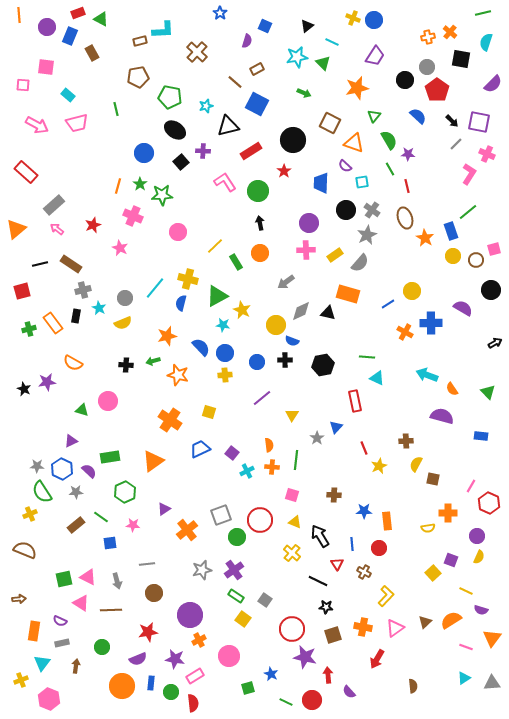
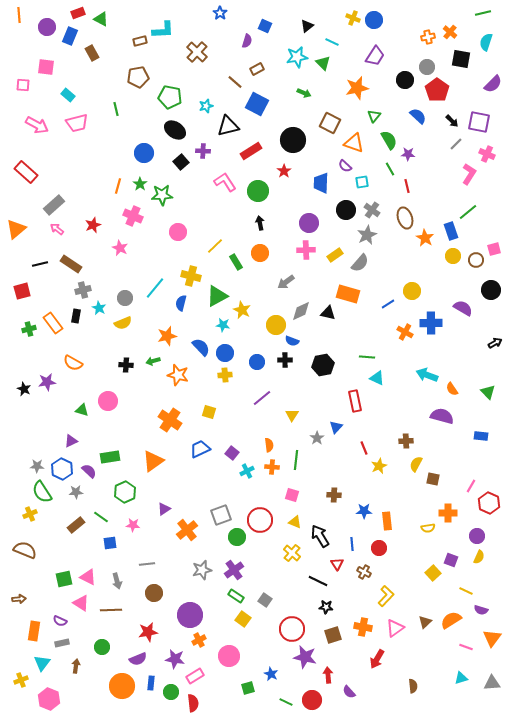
yellow cross at (188, 279): moved 3 px right, 3 px up
cyan triangle at (464, 678): moved 3 px left; rotated 16 degrees clockwise
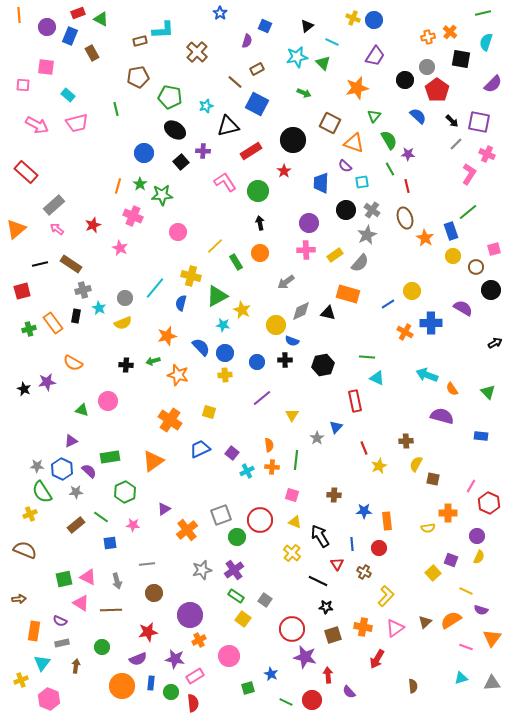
brown circle at (476, 260): moved 7 px down
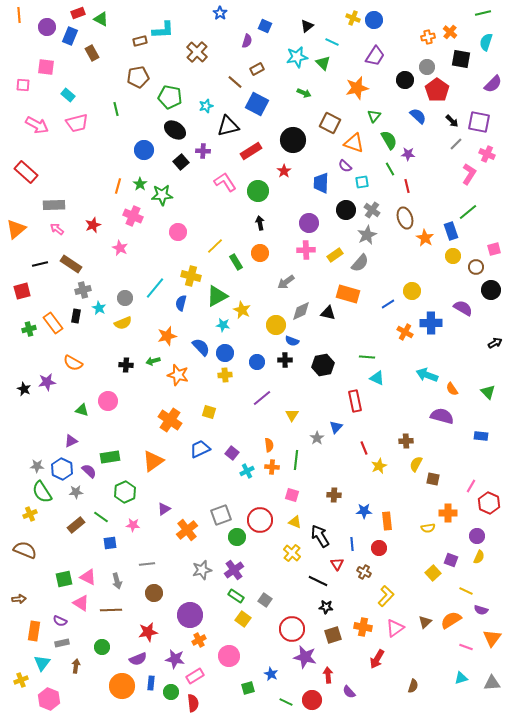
blue circle at (144, 153): moved 3 px up
gray rectangle at (54, 205): rotated 40 degrees clockwise
brown semicircle at (413, 686): rotated 24 degrees clockwise
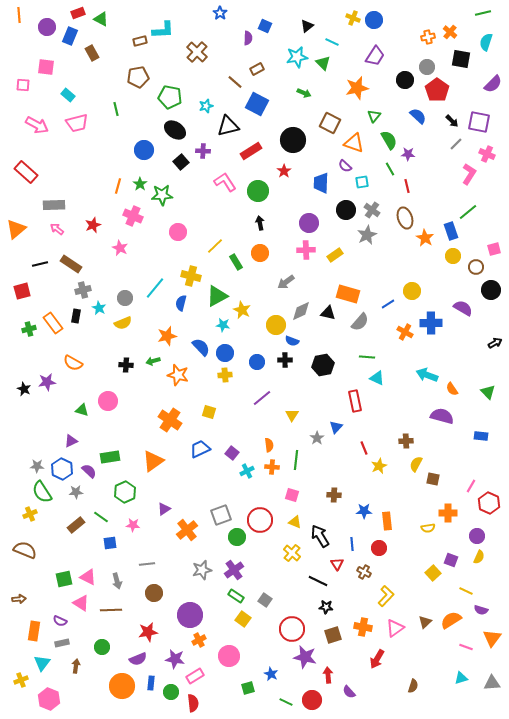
purple semicircle at (247, 41): moved 1 px right, 3 px up; rotated 16 degrees counterclockwise
gray semicircle at (360, 263): moved 59 px down
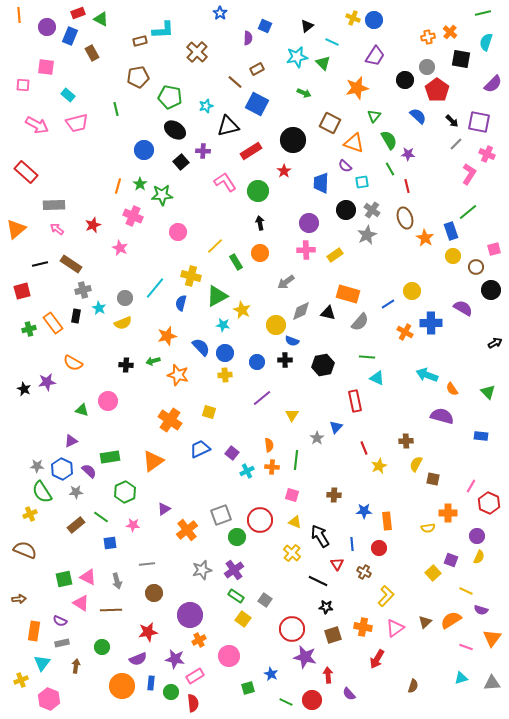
purple semicircle at (349, 692): moved 2 px down
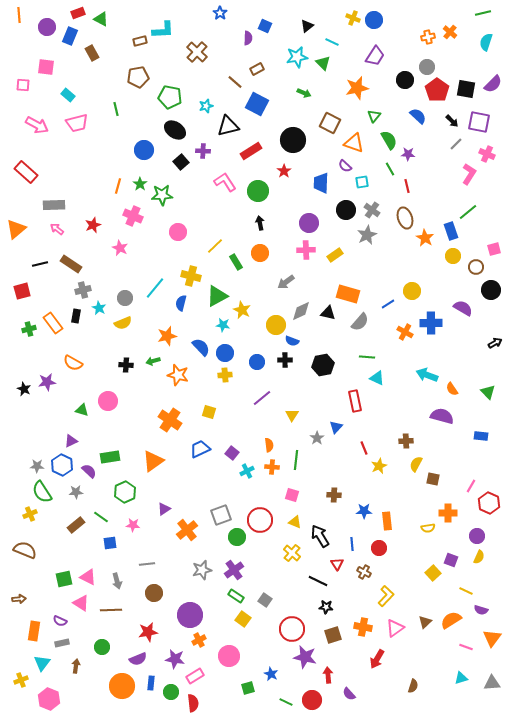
black square at (461, 59): moved 5 px right, 30 px down
blue hexagon at (62, 469): moved 4 px up
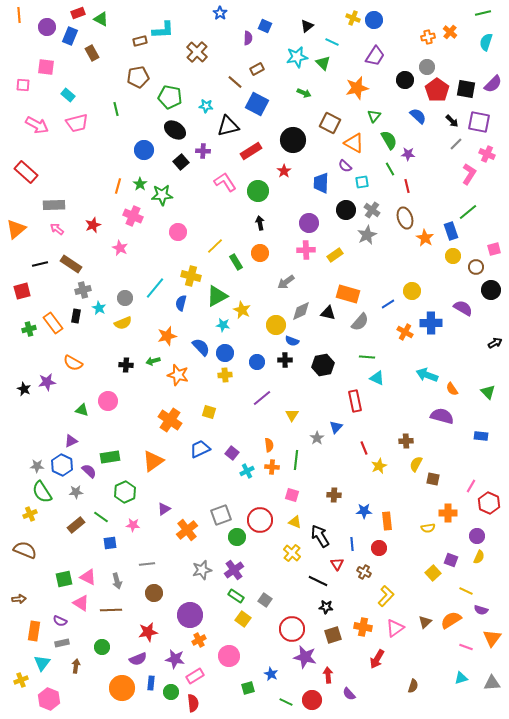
cyan star at (206, 106): rotated 24 degrees clockwise
orange triangle at (354, 143): rotated 10 degrees clockwise
orange circle at (122, 686): moved 2 px down
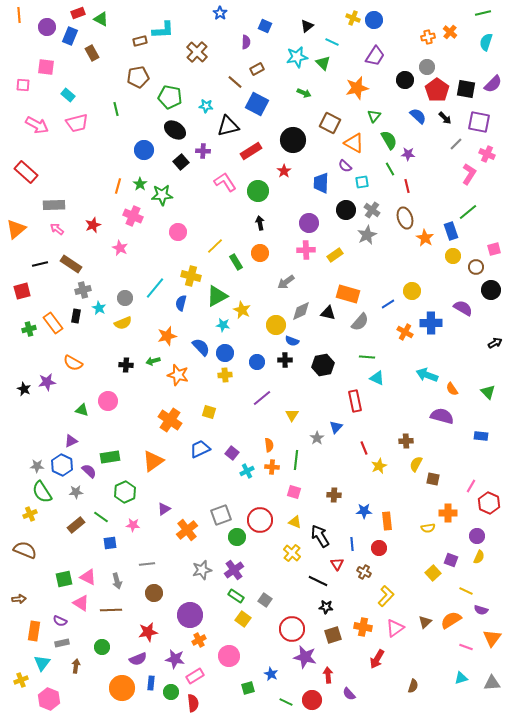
purple semicircle at (248, 38): moved 2 px left, 4 px down
black arrow at (452, 121): moved 7 px left, 3 px up
pink square at (292, 495): moved 2 px right, 3 px up
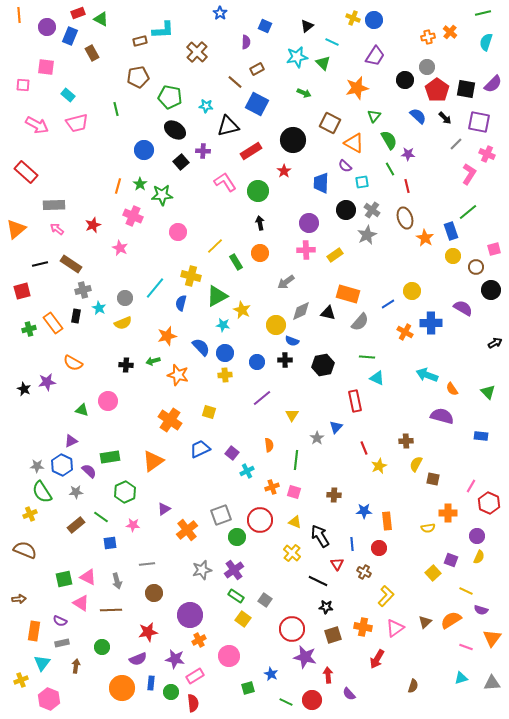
orange cross at (272, 467): moved 20 px down; rotated 24 degrees counterclockwise
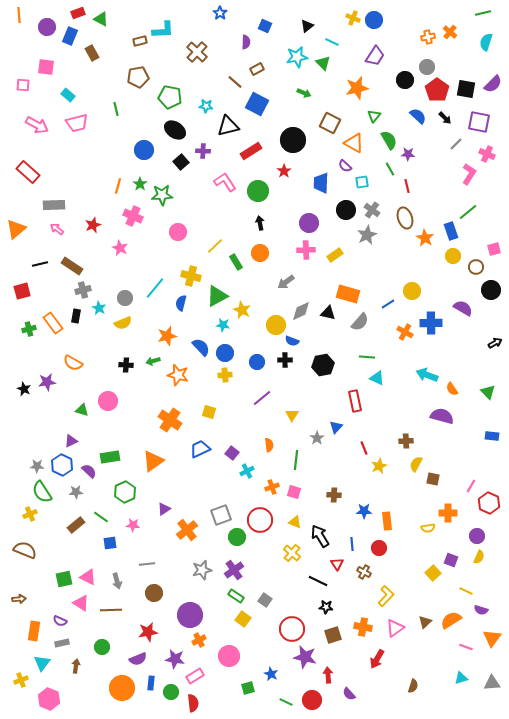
red rectangle at (26, 172): moved 2 px right
brown rectangle at (71, 264): moved 1 px right, 2 px down
blue rectangle at (481, 436): moved 11 px right
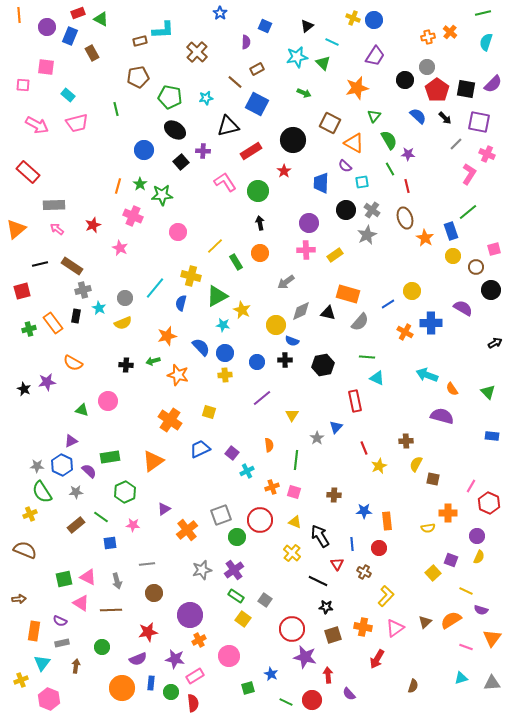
cyan star at (206, 106): moved 8 px up; rotated 16 degrees counterclockwise
